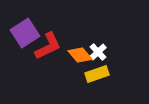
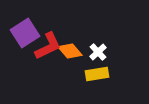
orange diamond: moved 10 px left, 4 px up
yellow rectangle: rotated 10 degrees clockwise
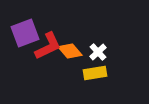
purple square: rotated 12 degrees clockwise
yellow rectangle: moved 2 px left, 1 px up
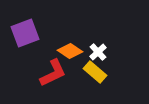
red L-shape: moved 5 px right, 27 px down
orange diamond: rotated 15 degrees counterclockwise
yellow rectangle: moved 1 px up; rotated 50 degrees clockwise
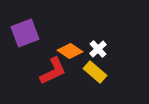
white cross: moved 3 px up
red L-shape: moved 2 px up
